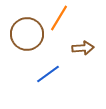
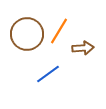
orange line: moved 13 px down
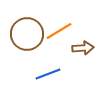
orange line: rotated 28 degrees clockwise
blue line: rotated 15 degrees clockwise
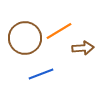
brown circle: moved 2 px left, 4 px down
blue line: moved 7 px left
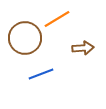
orange line: moved 2 px left, 12 px up
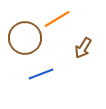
brown arrow: rotated 125 degrees clockwise
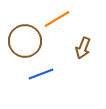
brown circle: moved 3 px down
brown arrow: rotated 10 degrees counterclockwise
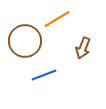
blue line: moved 3 px right, 1 px down
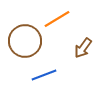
brown arrow: rotated 15 degrees clockwise
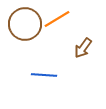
brown circle: moved 17 px up
blue line: rotated 25 degrees clockwise
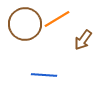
brown arrow: moved 8 px up
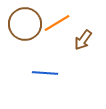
orange line: moved 4 px down
blue line: moved 1 px right, 2 px up
